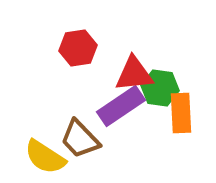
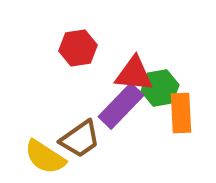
red triangle: rotated 12 degrees clockwise
green hexagon: rotated 18 degrees counterclockwise
purple rectangle: rotated 12 degrees counterclockwise
brown trapezoid: rotated 81 degrees counterclockwise
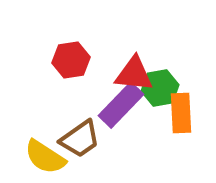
red hexagon: moved 7 px left, 12 px down
purple rectangle: moved 1 px up
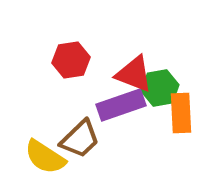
red triangle: rotated 15 degrees clockwise
purple rectangle: rotated 27 degrees clockwise
brown trapezoid: rotated 9 degrees counterclockwise
